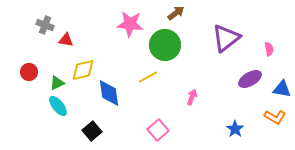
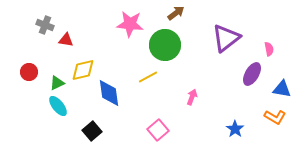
purple ellipse: moved 2 px right, 5 px up; rotated 30 degrees counterclockwise
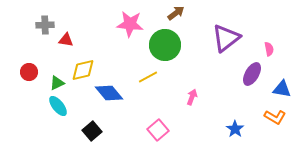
gray cross: rotated 24 degrees counterclockwise
blue diamond: rotated 32 degrees counterclockwise
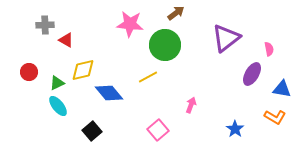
red triangle: rotated 21 degrees clockwise
pink arrow: moved 1 px left, 8 px down
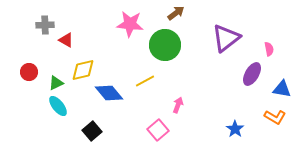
yellow line: moved 3 px left, 4 px down
green triangle: moved 1 px left
pink arrow: moved 13 px left
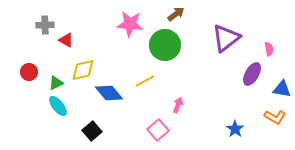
brown arrow: moved 1 px down
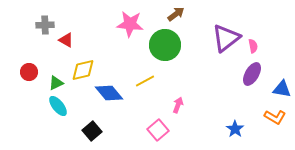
pink semicircle: moved 16 px left, 3 px up
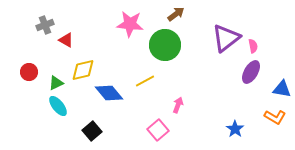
gray cross: rotated 18 degrees counterclockwise
purple ellipse: moved 1 px left, 2 px up
